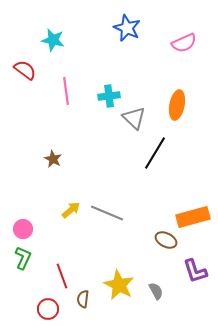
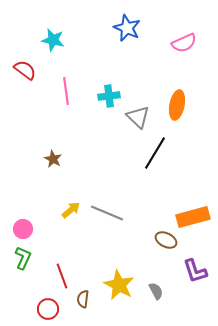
gray triangle: moved 4 px right, 1 px up
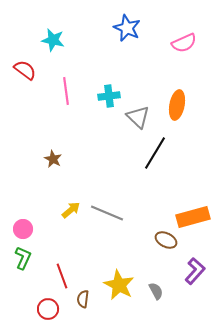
purple L-shape: rotated 120 degrees counterclockwise
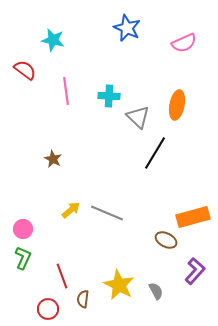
cyan cross: rotated 10 degrees clockwise
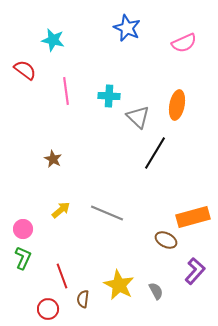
yellow arrow: moved 10 px left
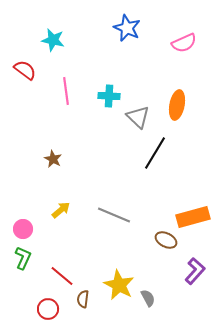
gray line: moved 7 px right, 2 px down
red line: rotated 30 degrees counterclockwise
gray semicircle: moved 8 px left, 7 px down
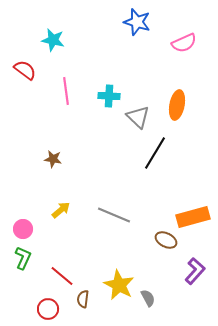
blue star: moved 10 px right, 6 px up; rotated 8 degrees counterclockwise
brown star: rotated 18 degrees counterclockwise
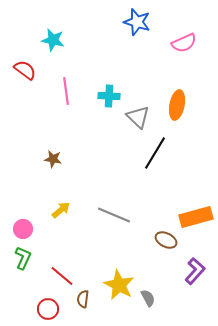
orange rectangle: moved 3 px right
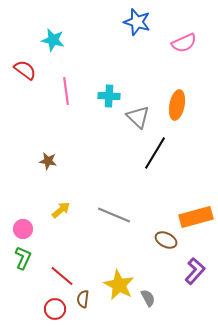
brown star: moved 5 px left, 2 px down
red circle: moved 7 px right
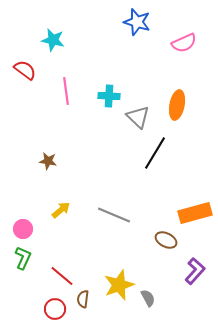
orange rectangle: moved 1 px left, 4 px up
yellow star: rotated 24 degrees clockwise
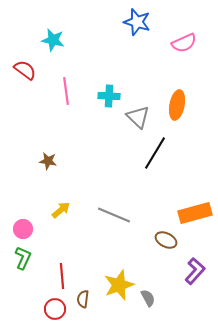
red line: rotated 45 degrees clockwise
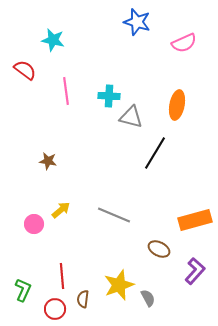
gray triangle: moved 7 px left; rotated 30 degrees counterclockwise
orange rectangle: moved 7 px down
pink circle: moved 11 px right, 5 px up
brown ellipse: moved 7 px left, 9 px down
green L-shape: moved 32 px down
